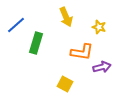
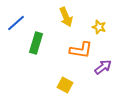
blue line: moved 2 px up
orange L-shape: moved 1 px left, 2 px up
purple arrow: moved 1 px right; rotated 24 degrees counterclockwise
yellow square: moved 1 px down
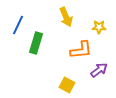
blue line: moved 2 px right, 2 px down; rotated 24 degrees counterclockwise
yellow star: rotated 16 degrees counterclockwise
orange L-shape: rotated 15 degrees counterclockwise
purple arrow: moved 4 px left, 3 px down
yellow square: moved 2 px right
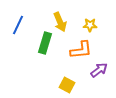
yellow arrow: moved 6 px left, 5 px down
yellow star: moved 9 px left, 2 px up
green rectangle: moved 9 px right
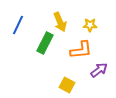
green rectangle: rotated 10 degrees clockwise
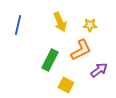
blue line: rotated 12 degrees counterclockwise
green rectangle: moved 5 px right, 17 px down
orange L-shape: rotated 20 degrees counterclockwise
yellow square: moved 1 px left
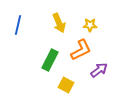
yellow arrow: moved 1 px left, 1 px down
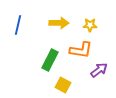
yellow arrow: rotated 66 degrees counterclockwise
orange L-shape: rotated 35 degrees clockwise
yellow square: moved 3 px left
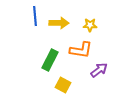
blue line: moved 17 px right, 9 px up; rotated 18 degrees counterclockwise
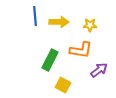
yellow arrow: moved 1 px up
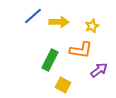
blue line: moved 2 px left; rotated 54 degrees clockwise
yellow star: moved 2 px right, 1 px down; rotated 24 degrees counterclockwise
